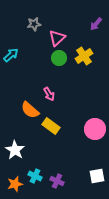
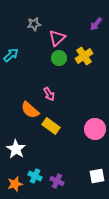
white star: moved 1 px right, 1 px up
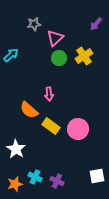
pink triangle: moved 2 px left
pink arrow: rotated 24 degrees clockwise
orange semicircle: moved 1 px left
pink circle: moved 17 px left
cyan cross: moved 1 px down
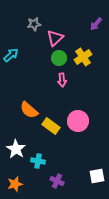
yellow cross: moved 1 px left, 1 px down
pink arrow: moved 13 px right, 14 px up
pink circle: moved 8 px up
cyan cross: moved 3 px right, 16 px up; rotated 16 degrees counterclockwise
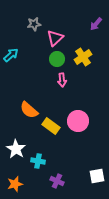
green circle: moved 2 px left, 1 px down
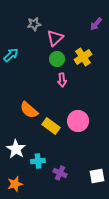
cyan cross: rotated 16 degrees counterclockwise
purple cross: moved 3 px right, 8 px up
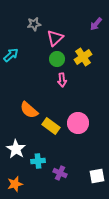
pink circle: moved 2 px down
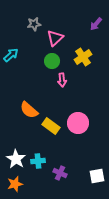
green circle: moved 5 px left, 2 px down
white star: moved 10 px down
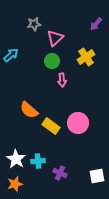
yellow cross: moved 3 px right
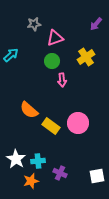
pink triangle: rotated 24 degrees clockwise
orange star: moved 16 px right, 3 px up
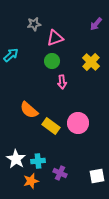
yellow cross: moved 5 px right, 5 px down; rotated 12 degrees counterclockwise
pink arrow: moved 2 px down
